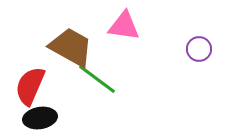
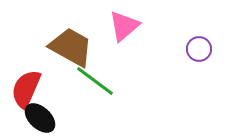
pink triangle: rotated 48 degrees counterclockwise
green line: moved 2 px left, 2 px down
red semicircle: moved 4 px left, 3 px down
black ellipse: rotated 52 degrees clockwise
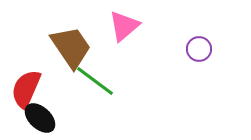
brown trapezoid: rotated 27 degrees clockwise
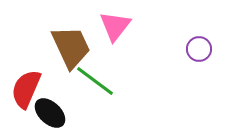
pink triangle: moved 9 px left; rotated 12 degrees counterclockwise
brown trapezoid: rotated 9 degrees clockwise
black ellipse: moved 10 px right, 5 px up
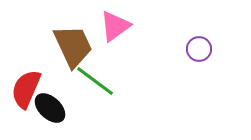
pink triangle: rotated 16 degrees clockwise
brown trapezoid: moved 2 px right, 1 px up
black ellipse: moved 5 px up
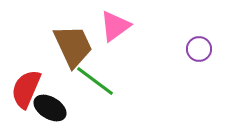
black ellipse: rotated 12 degrees counterclockwise
